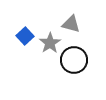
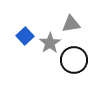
gray triangle: rotated 24 degrees counterclockwise
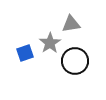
blue square: moved 17 px down; rotated 24 degrees clockwise
black circle: moved 1 px right, 1 px down
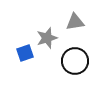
gray triangle: moved 4 px right, 2 px up
gray star: moved 3 px left, 5 px up; rotated 15 degrees clockwise
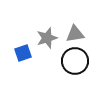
gray triangle: moved 12 px down
blue square: moved 2 px left
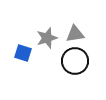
blue square: rotated 36 degrees clockwise
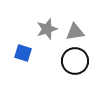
gray triangle: moved 2 px up
gray star: moved 9 px up
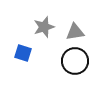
gray star: moved 3 px left, 2 px up
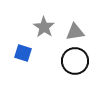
gray star: rotated 20 degrees counterclockwise
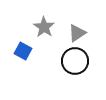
gray triangle: moved 2 px right, 1 px down; rotated 24 degrees counterclockwise
blue square: moved 2 px up; rotated 12 degrees clockwise
